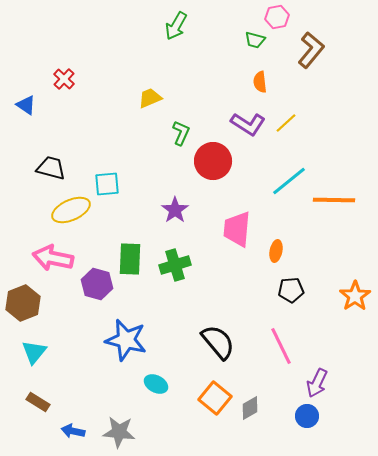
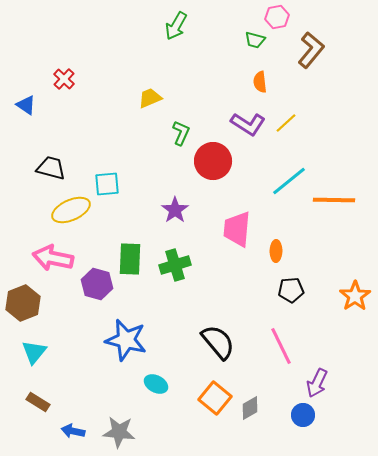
orange ellipse: rotated 10 degrees counterclockwise
blue circle: moved 4 px left, 1 px up
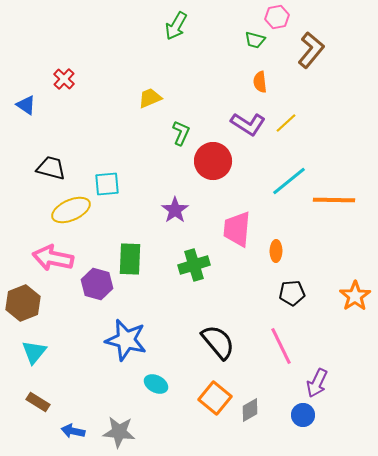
green cross: moved 19 px right
black pentagon: moved 1 px right, 3 px down
gray diamond: moved 2 px down
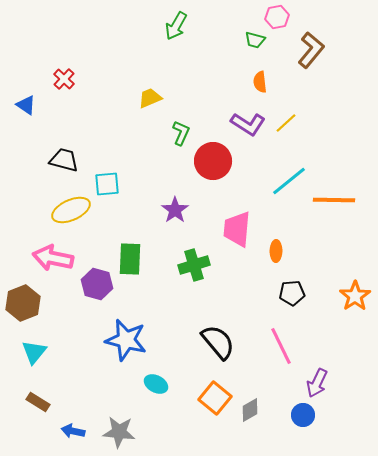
black trapezoid: moved 13 px right, 8 px up
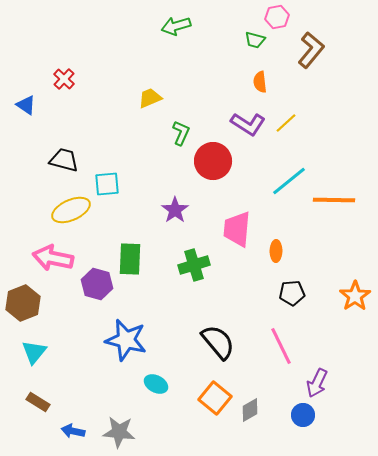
green arrow: rotated 44 degrees clockwise
